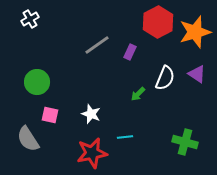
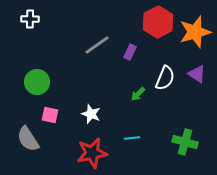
white cross: rotated 30 degrees clockwise
cyan line: moved 7 px right, 1 px down
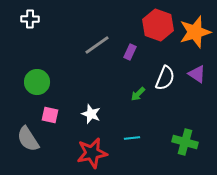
red hexagon: moved 3 px down; rotated 12 degrees counterclockwise
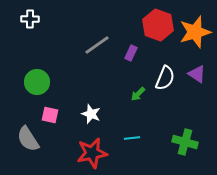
purple rectangle: moved 1 px right, 1 px down
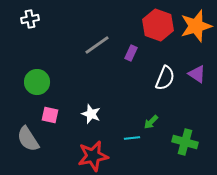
white cross: rotated 12 degrees counterclockwise
orange star: moved 1 px right, 6 px up
green arrow: moved 13 px right, 28 px down
red star: moved 1 px right, 3 px down
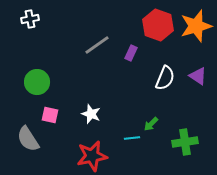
purple triangle: moved 1 px right, 2 px down
green arrow: moved 2 px down
green cross: rotated 25 degrees counterclockwise
red star: moved 1 px left
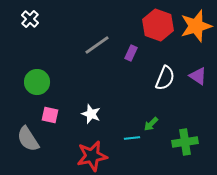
white cross: rotated 36 degrees counterclockwise
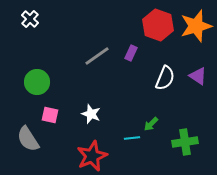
gray line: moved 11 px down
red star: rotated 12 degrees counterclockwise
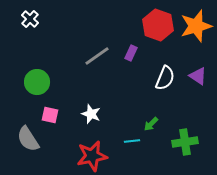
cyan line: moved 3 px down
red star: rotated 12 degrees clockwise
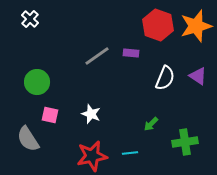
purple rectangle: rotated 70 degrees clockwise
cyan line: moved 2 px left, 12 px down
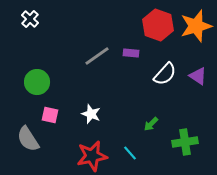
white semicircle: moved 4 px up; rotated 20 degrees clockwise
cyan line: rotated 56 degrees clockwise
